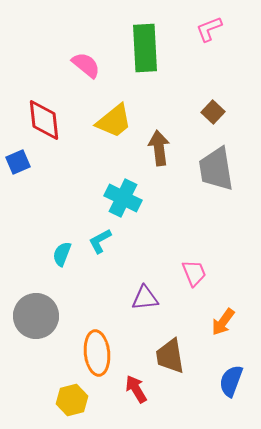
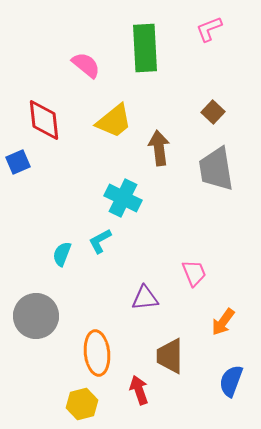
brown trapezoid: rotated 9 degrees clockwise
red arrow: moved 3 px right, 1 px down; rotated 12 degrees clockwise
yellow hexagon: moved 10 px right, 4 px down
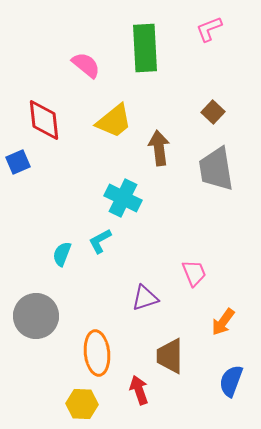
purple triangle: rotated 12 degrees counterclockwise
yellow hexagon: rotated 16 degrees clockwise
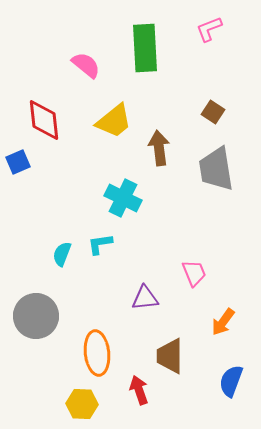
brown square: rotated 10 degrees counterclockwise
cyan L-shape: moved 3 px down; rotated 20 degrees clockwise
purple triangle: rotated 12 degrees clockwise
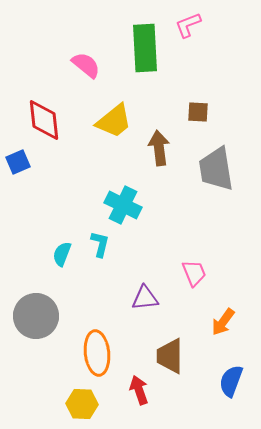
pink L-shape: moved 21 px left, 4 px up
brown square: moved 15 px left; rotated 30 degrees counterclockwise
cyan cross: moved 7 px down
cyan L-shape: rotated 112 degrees clockwise
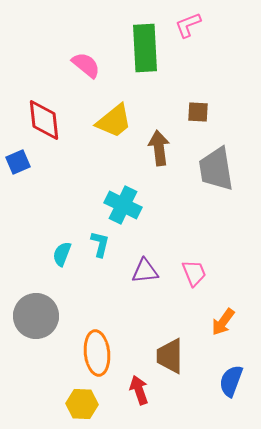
purple triangle: moved 27 px up
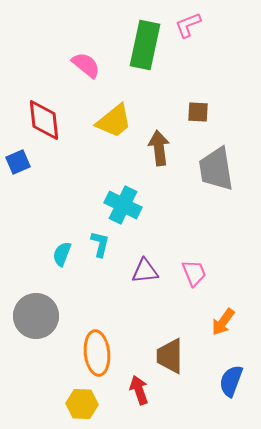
green rectangle: moved 3 px up; rotated 15 degrees clockwise
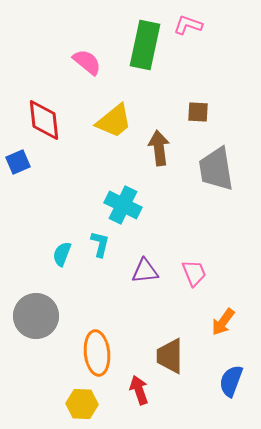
pink L-shape: rotated 40 degrees clockwise
pink semicircle: moved 1 px right, 3 px up
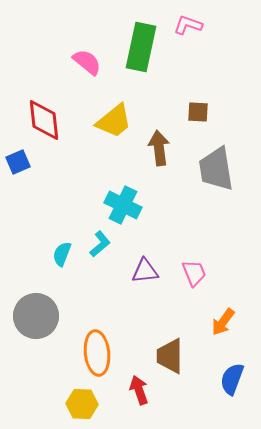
green rectangle: moved 4 px left, 2 px down
cyan L-shape: rotated 36 degrees clockwise
blue semicircle: moved 1 px right, 2 px up
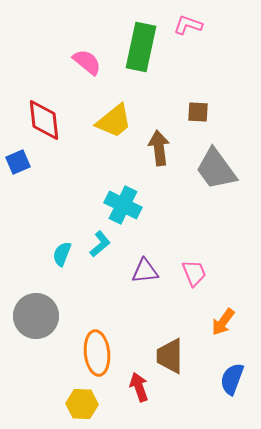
gray trapezoid: rotated 27 degrees counterclockwise
red arrow: moved 3 px up
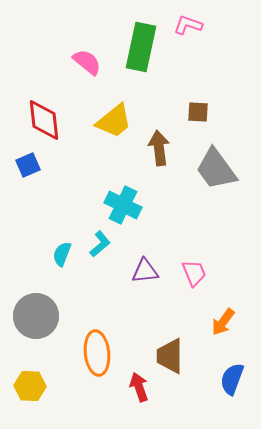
blue square: moved 10 px right, 3 px down
yellow hexagon: moved 52 px left, 18 px up
